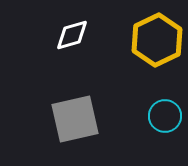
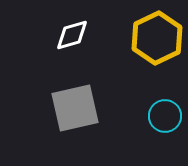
yellow hexagon: moved 2 px up
gray square: moved 11 px up
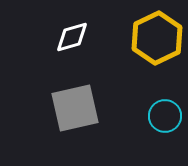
white diamond: moved 2 px down
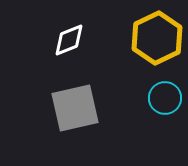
white diamond: moved 3 px left, 3 px down; rotated 6 degrees counterclockwise
cyan circle: moved 18 px up
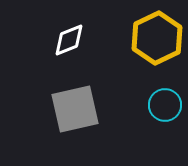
cyan circle: moved 7 px down
gray square: moved 1 px down
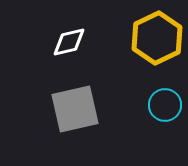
white diamond: moved 2 px down; rotated 9 degrees clockwise
